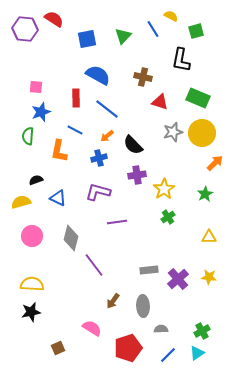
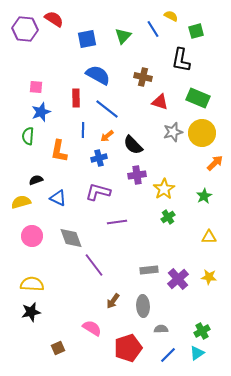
blue line at (75, 130): moved 8 px right; rotated 63 degrees clockwise
green star at (205, 194): moved 1 px left, 2 px down
gray diamond at (71, 238): rotated 35 degrees counterclockwise
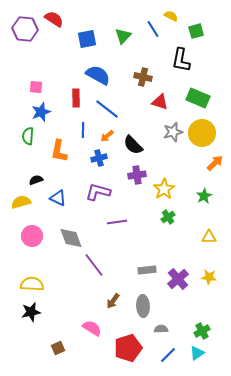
gray rectangle at (149, 270): moved 2 px left
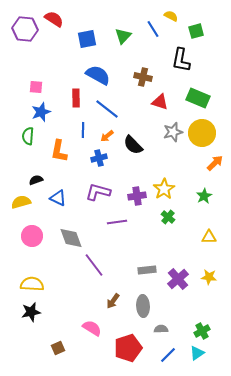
purple cross at (137, 175): moved 21 px down
green cross at (168, 217): rotated 16 degrees counterclockwise
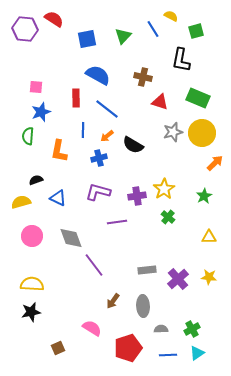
black semicircle at (133, 145): rotated 15 degrees counterclockwise
green cross at (202, 331): moved 10 px left, 2 px up
blue line at (168, 355): rotated 42 degrees clockwise
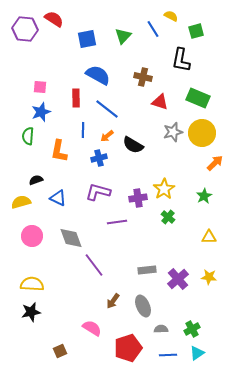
pink square at (36, 87): moved 4 px right
purple cross at (137, 196): moved 1 px right, 2 px down
gray ellipse at (143, 306): rotated 20 degrees counterclockwise
brown square at (58, 348): moved 2 px right, 3 px down
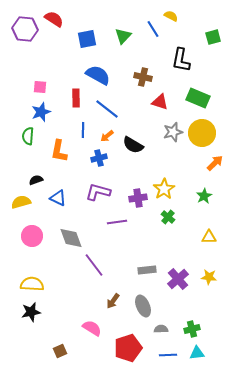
green square at (196, 31): moved 17 px right, 6 px down
green cross at (192, 329): rotated 14 degrees clockwise
cyan triangle at (197, 353): rotated 28 degrees clockwise
